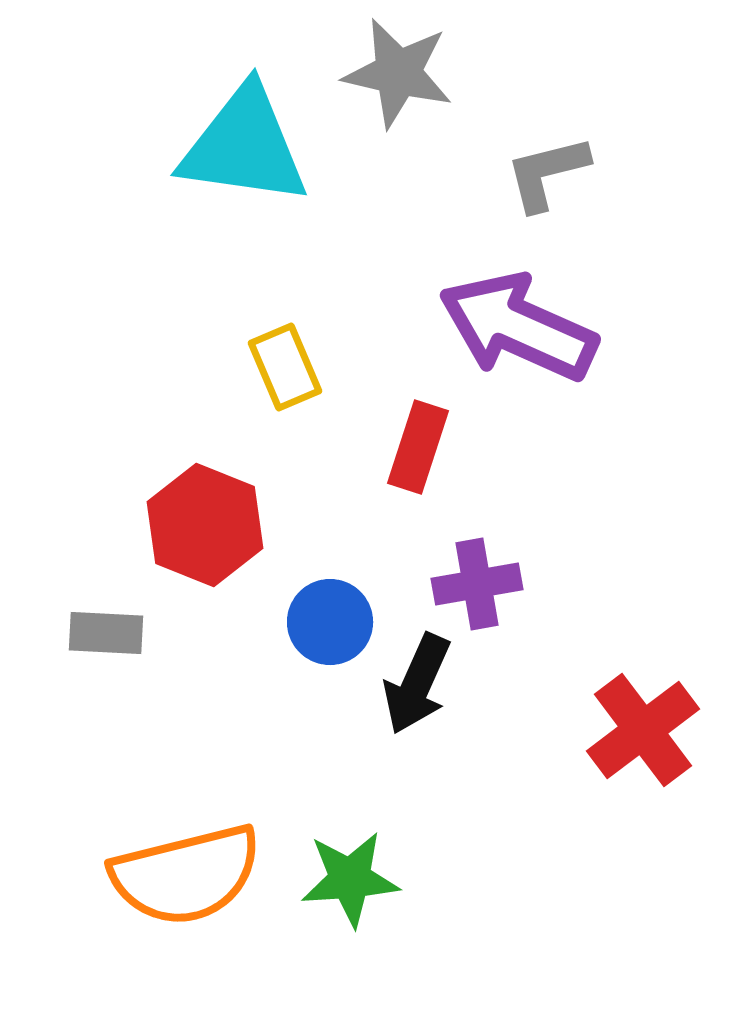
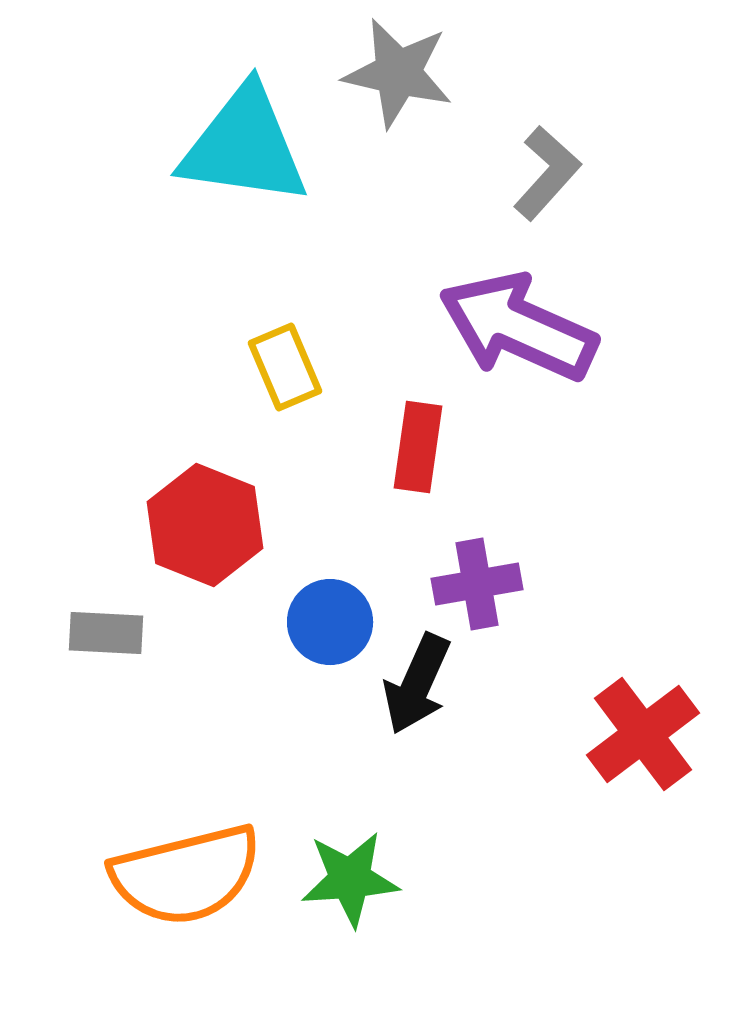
gray L-shape: rotated 146 degrees clockwise
red rectangle: rotated 10 degrees counterclockwise
red cross: moved 4 px down
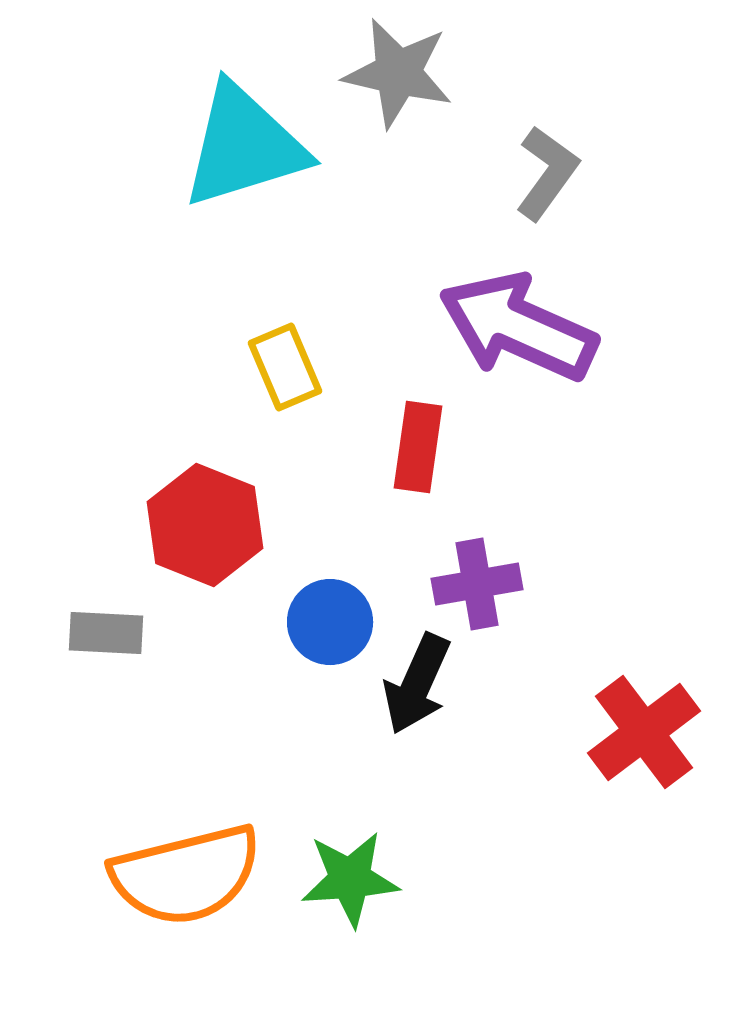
cyan triangle: rotated 25 degrees counterclockwise
gray L-shape: rotated 6 degrees counterclockwise
red cross: moved 1 px right, 2 px up
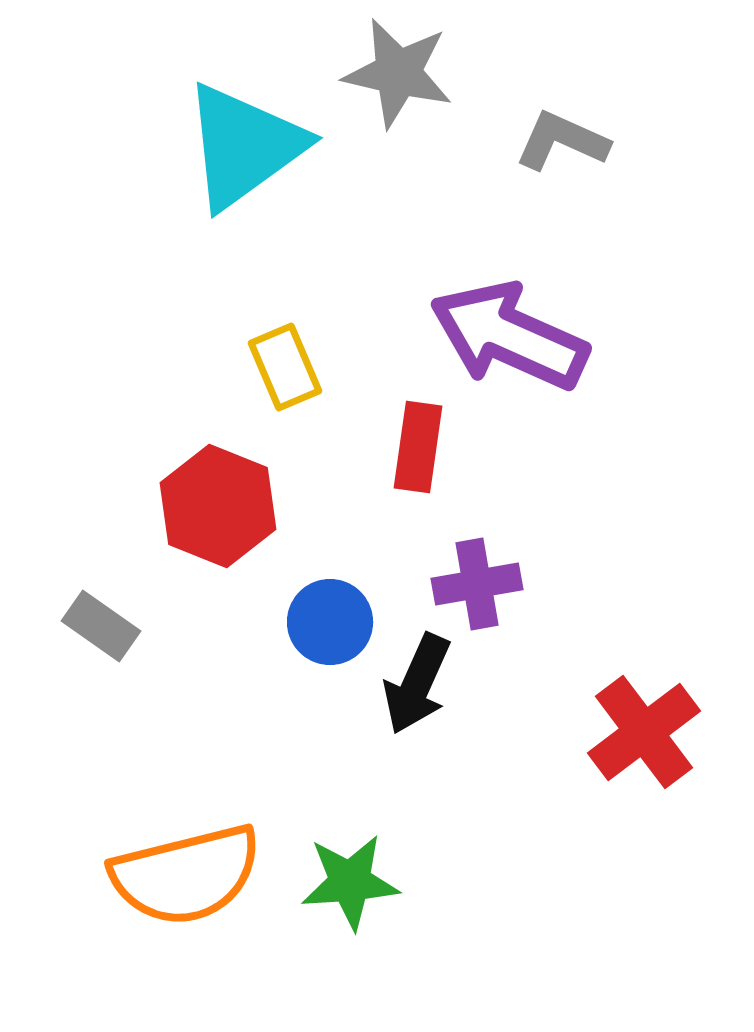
cyan triangle: rotated 19 degrees counterclockwise
gray L-shape: moved 15 px right, 32 px up; rotated 102 degrees counterclockwise
purple arrow: moved 9 px left, 9 px down
red hexagon: moved 13 px right, 19 px up
gray rectangle: moved 5 px left, 7 px up; rotated 32 degrees clockwise
green star: moved 3 px down
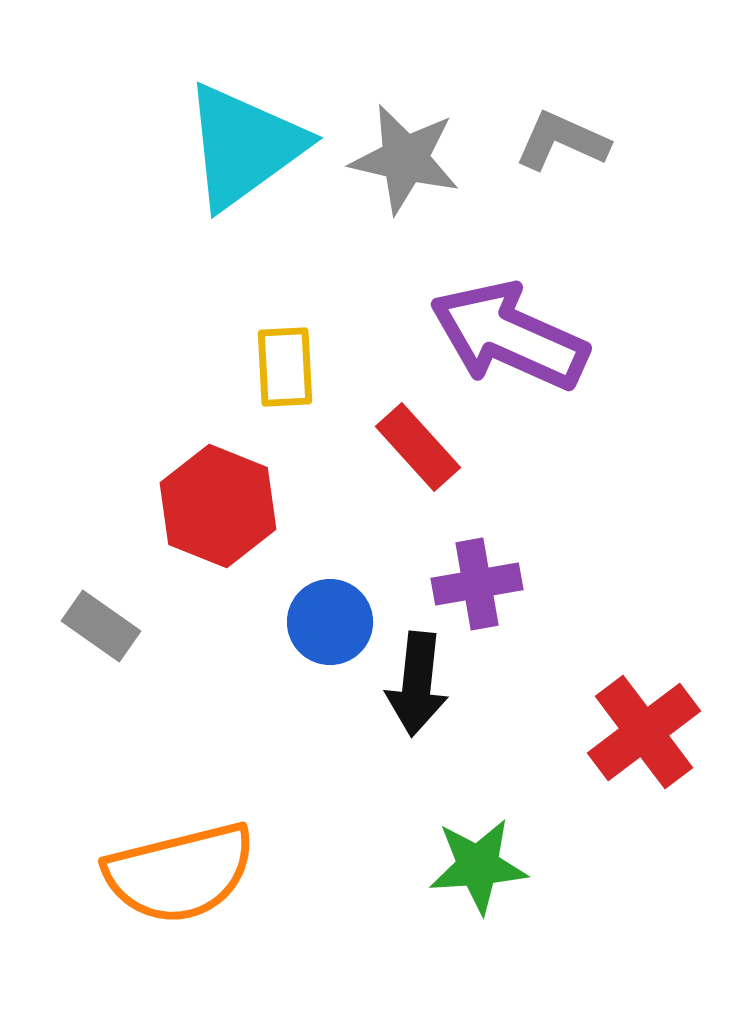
gray star: moved 7 px right, 86 px down
yellow rectangle: rotated 20 degrees clockwise
red rectangle: rotated 50 degrees counterclockwise
black arrow: rotated 18 degrees counterclockwise
orange semicircle: moved 6 px left, 2 px up
green star: moved 128 px right, 16 px up
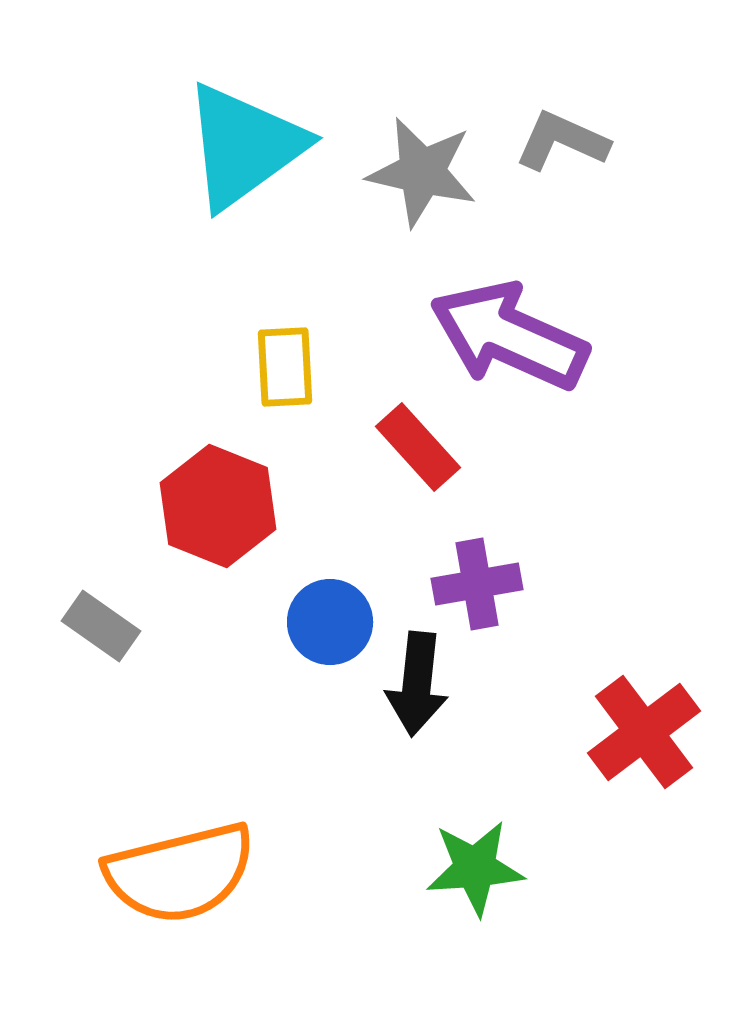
gray star: moved 17 px right, 13 px down
green star: moved 3 px left, 2 px down
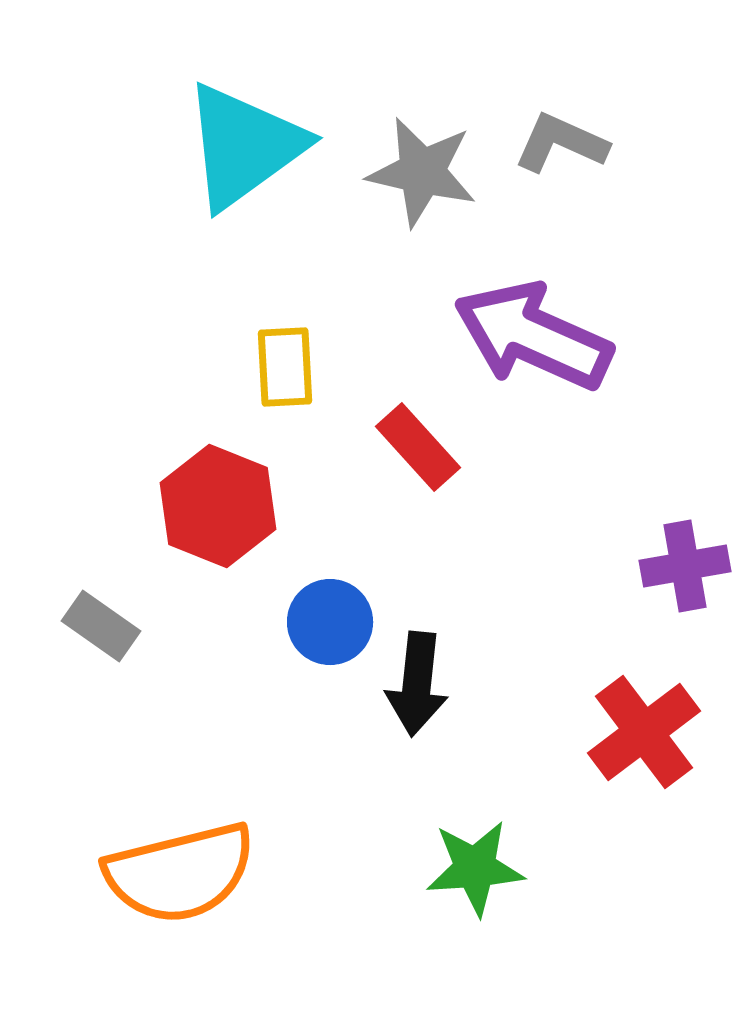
gray L-shape: moved 1 px left, 2 px down
purple arrow: moved 24 px right
purple cross: moved 208 px right, 18 px up
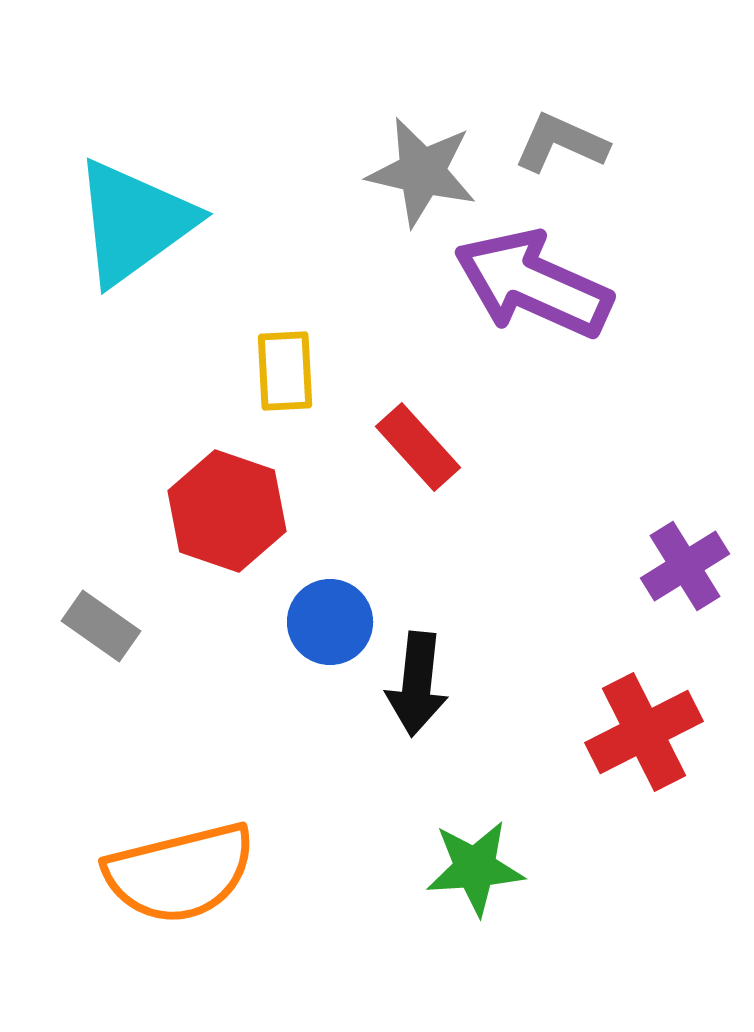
cyan triangle: moved 110 px left, 76 px down
purple arrow: moved 52 px up
yellow rectangle: moved 4 px down
red hexagon: moved 9 px right, 5 px down; rotated 3 degrees counterclockwise
purple cross: rotated 22 degrees counterclockwise
red cross: rotated 10 degrees clockwise
